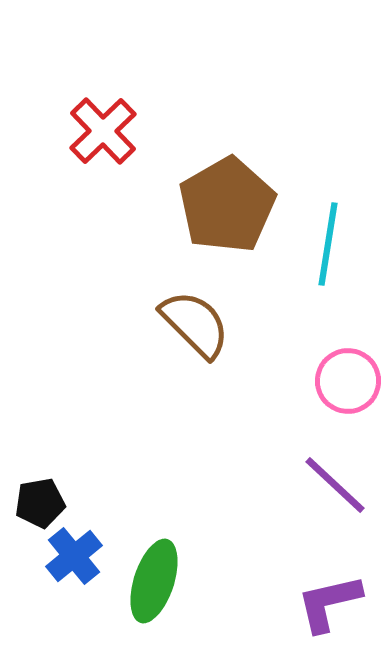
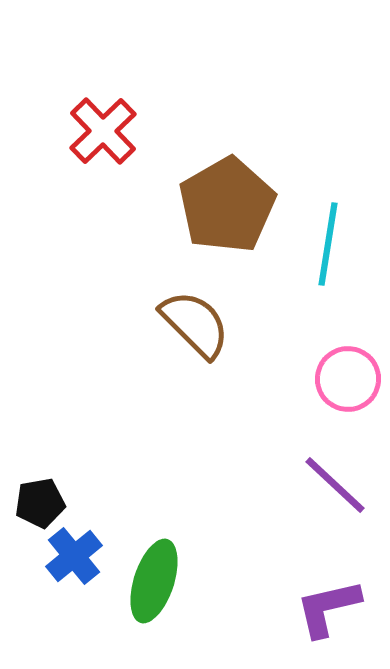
pink circle: moved 2 px up
purple L-shape: moved 1 px left, 5 px down
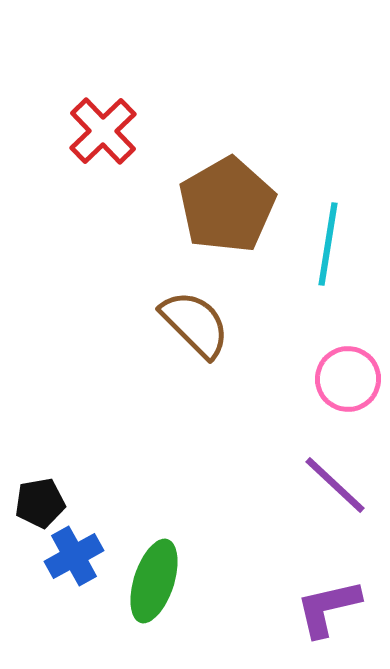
blue cross: rotated 10 degrees clockwise
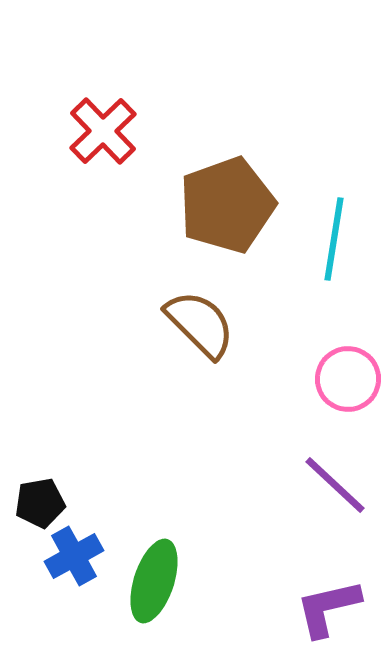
brown pentagon: rotated 10 degrees clockwise
cyan line: moved 6 px right, 5 px up
brown semicircle: moved 5 px right
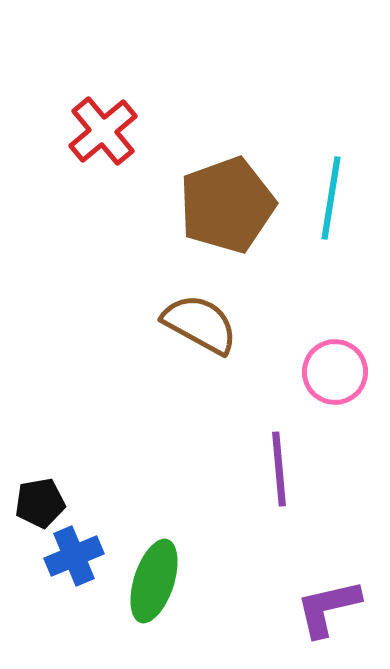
red cross: rotated 4 degrees clockwise
cyan line: moved 3 px left, 41 px up
brown semicircle: rotated 16 degrees counterclockwise
pink circle: moved 13 px left, 7 px up
purple line: moved 56 px left, 16 px up; rotated 42 degrees clockwise
blue cross: rotated 6 degrees clockwise
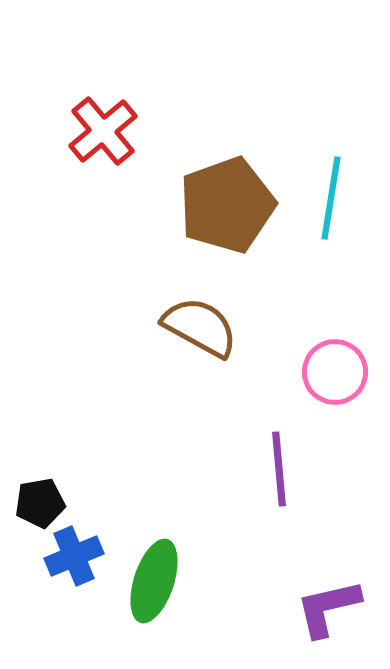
brown semicircle: moved 3 px down
